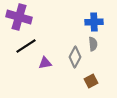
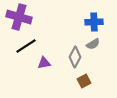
gray semicircle: rotated 64 degrees clockwise
purple triangle: moved 1 px left
brown square: moved 7 px left
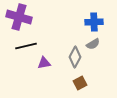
black line: rotated 20 degrees clockwise
brown square: moved 4 px left, 2 px down
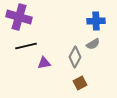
blue cross: moved 2 px right, 1 px up
